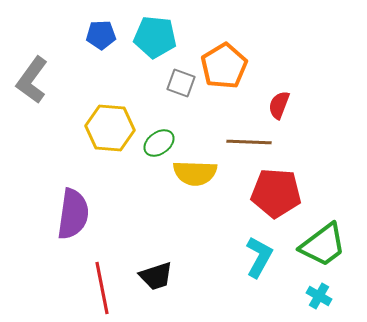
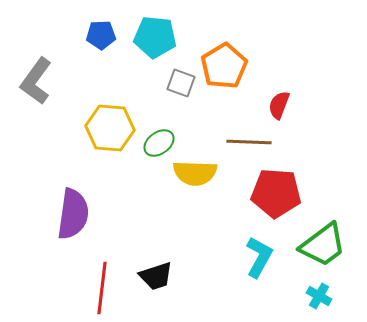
gray L-shape: moved 4 px right, 1 px down
red line: rotated 18 degrees clockwise
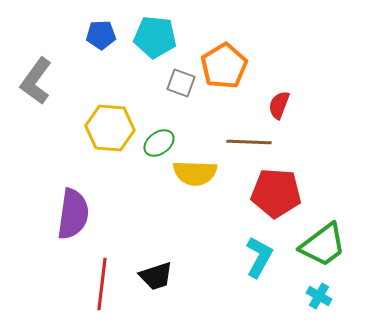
red line: moved 4 px up
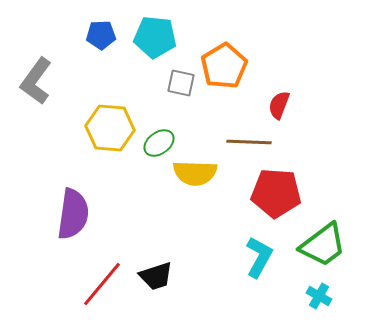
gray square: rotated 8 degrees counterclockwise
red line: rotated 33 degrees clockwise
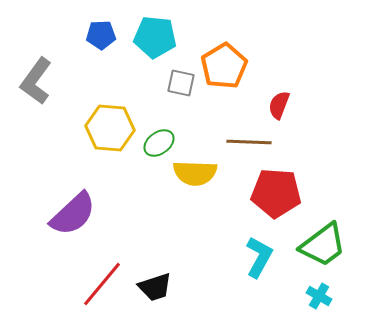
purple semicircle: rotated 39 degrees clockwise
black trapezoid: moved 1 px left, 11 px down
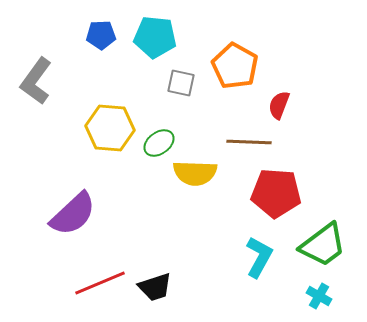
orange pentagon: moved 11 px right; rotated 12 degrees counterclockwise
red line: moved 2 px left, 1 px up; rotated 27 degrees clockwise
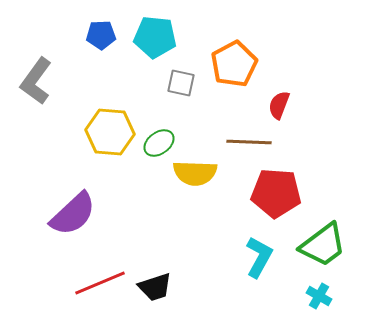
orange pentagon: moved 1 px left, 2 px up; rotated 15 degrees clockwise
yellow hexagon: moved 4 px down
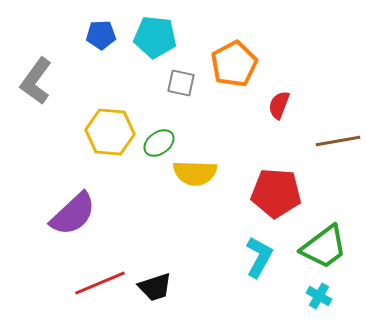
brown line: moved 89 px right, 1 px up; rotated 12 degrees counterclockwise
green trapezoid: moved 1 px right, 2 px down
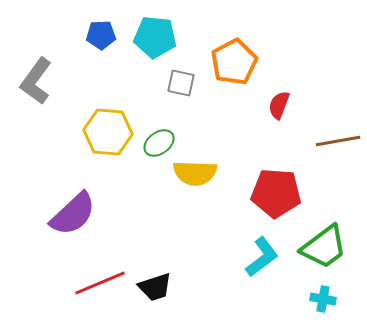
orange pentagon: moved 2 px up
yellow hexagon: moved 2 px left
cyan L-shape: moved 3 px right; rotated 24 degrees clockwise
cyan cross: moved 4 px right, 3 px down; rotated 20 degrees counterclockwise
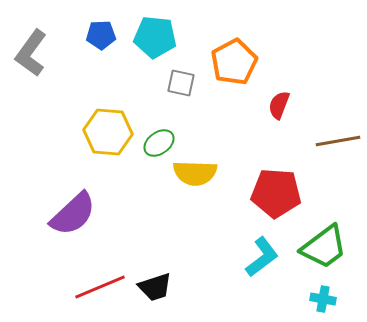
gray L-shape: moved 5 px left, 28 px up
red line: moved 4 px down
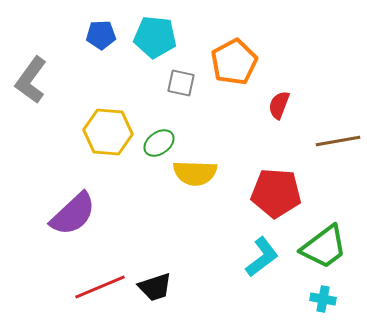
gray L-shape: moved 27 px down
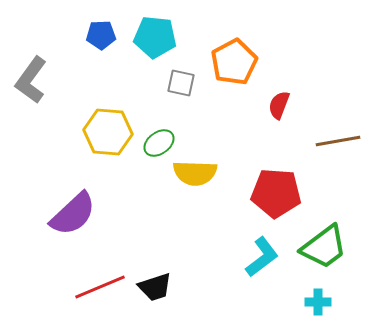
cyan cross: moved 5 px left, 3 px down; rotated 10 degrees counterclockwise
